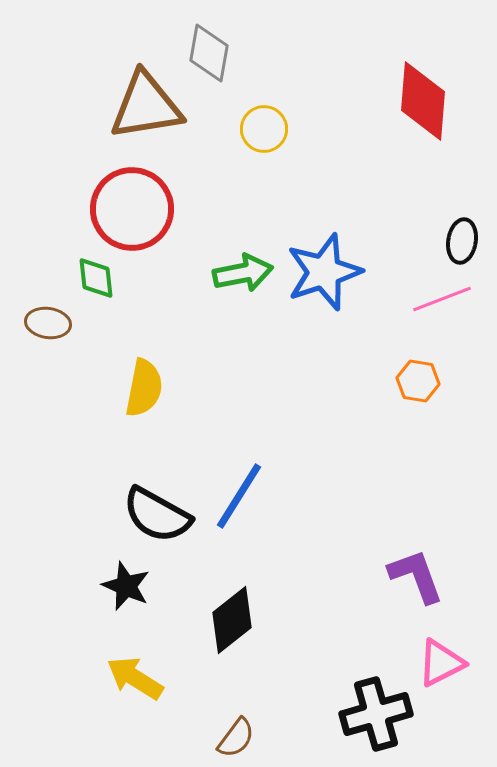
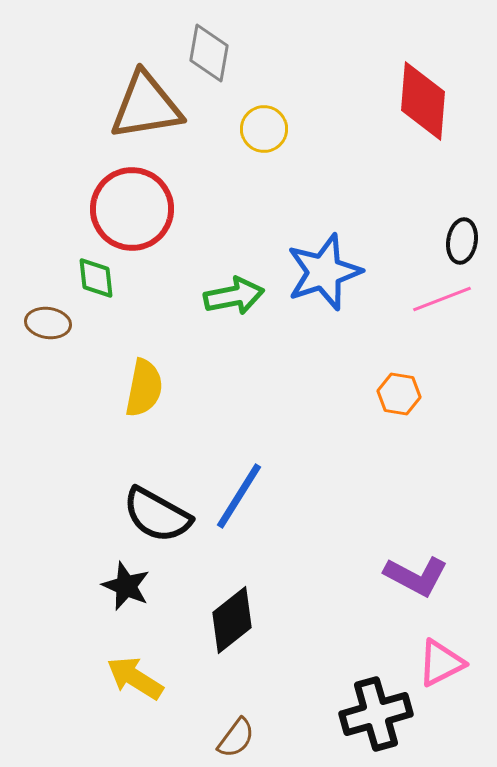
green arrow: moved 9 px left, 23 px down
orange hexagon: moved 19 px left, 13 px down
purple L-shape: rotated 138 degrees clockwise
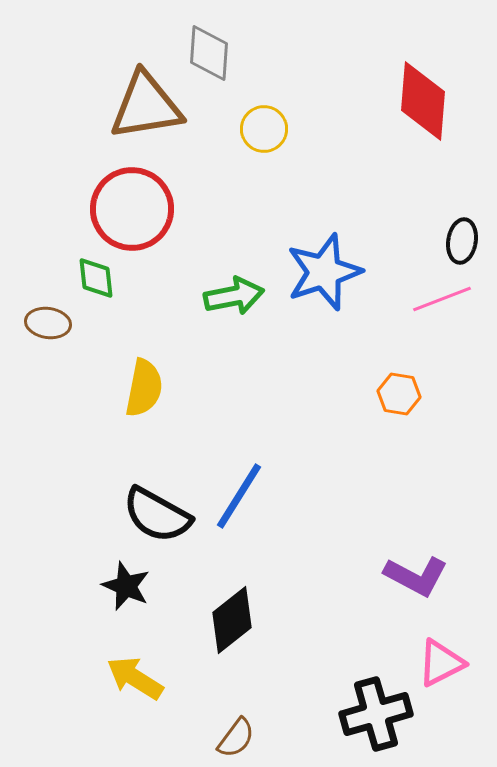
gray diamond: rotated 6 degrees counterclockwise
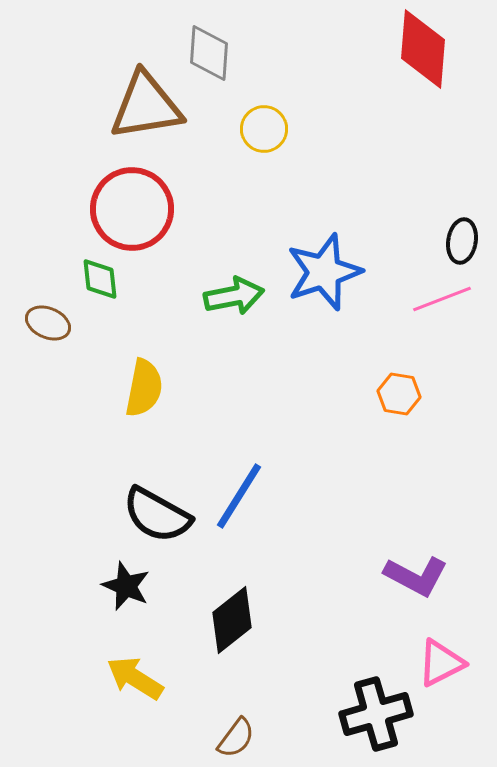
red diamond: moved 52 px up
green diamond: moved 4 px right, 1 px down
brown ellipse: rotated 15 degrees clockwise
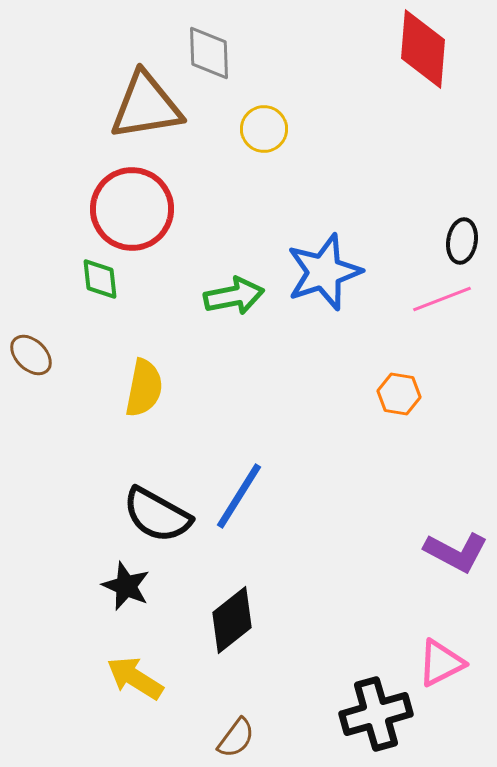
gray diamond: rotated 6 degrees counterclockwise
brown ellipse: moved 17 px left, 32 px down; rotated 21 degrees clockwise
purple L-shape: moved 40 px right, 24 px up
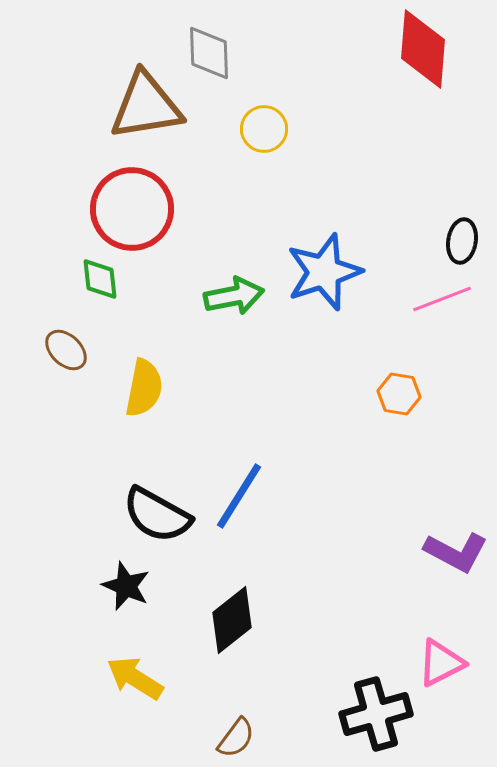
brown ellipse: moved 35 px right, 5 px up
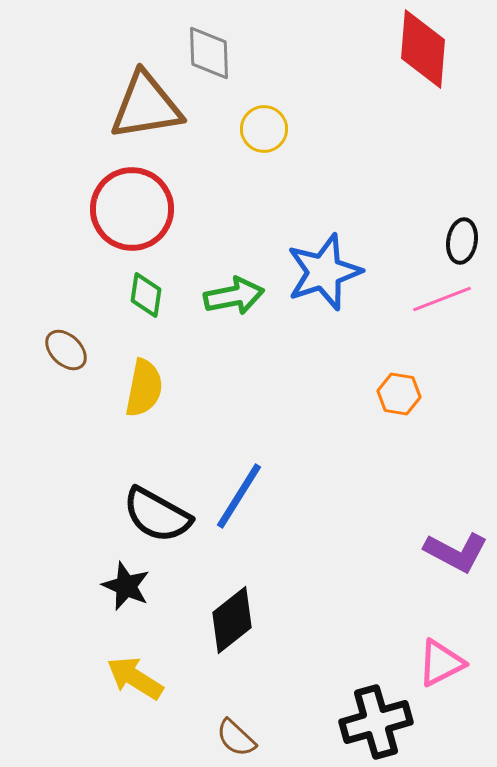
green diamond: moved 46 px right, 16 px down; rotated 15 degrees clockwise
black cross: moved 8 px down
brown semicircle: rotated 96 degrees clockwise
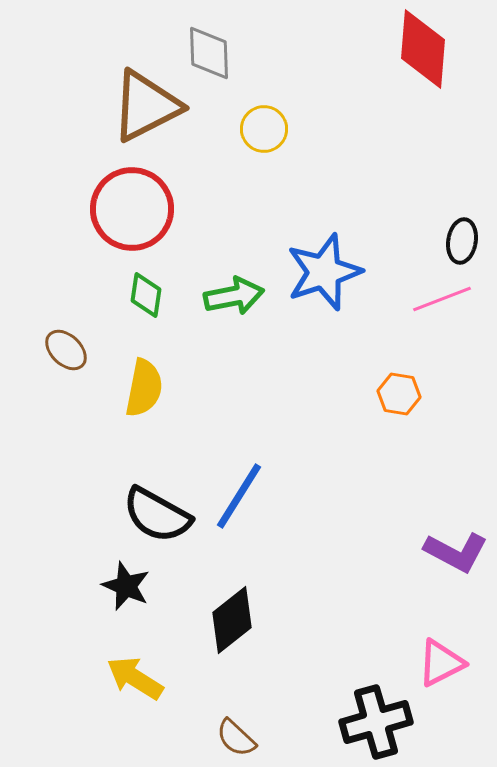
brown triangle: rotated 18 degrees counterclockwise
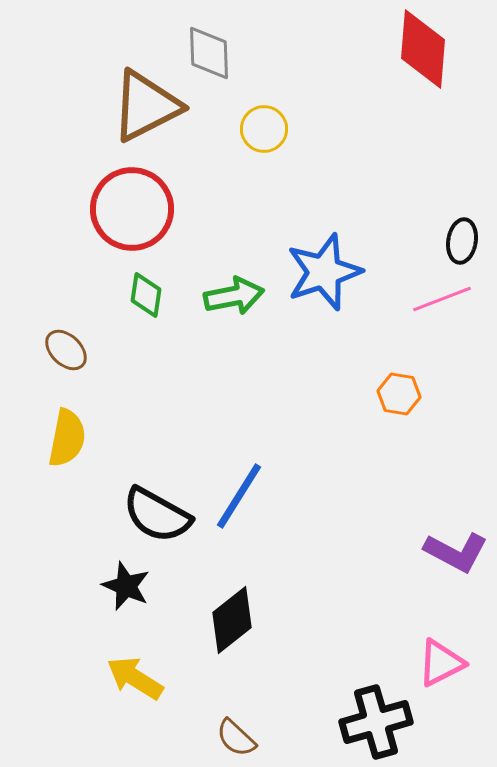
yellow semicircle: moved 77 px left, 50 px down
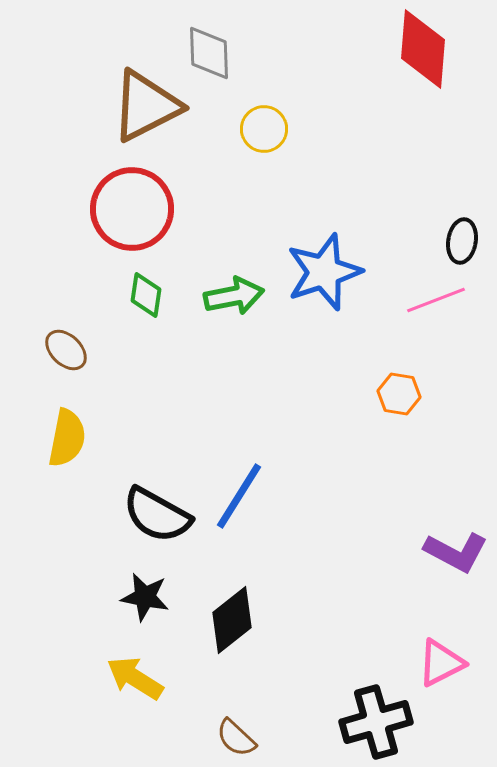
pink line: moved 6 px left, 1 px down
black star: moved 19 px right, 11 px down; rotated 12 degrees counterclockwise
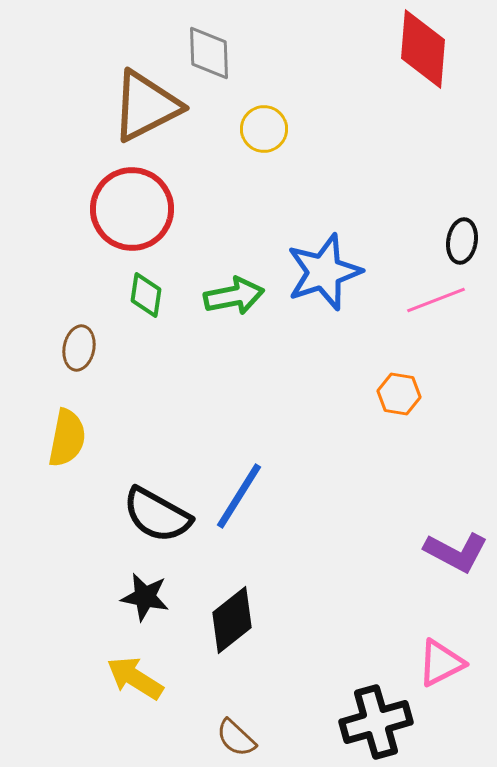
brown ellipse: moved 13 px right, 2 px up; rotated 57 degrees clockwise
